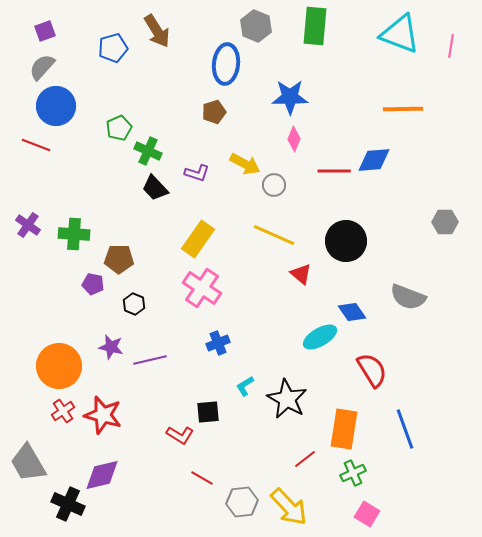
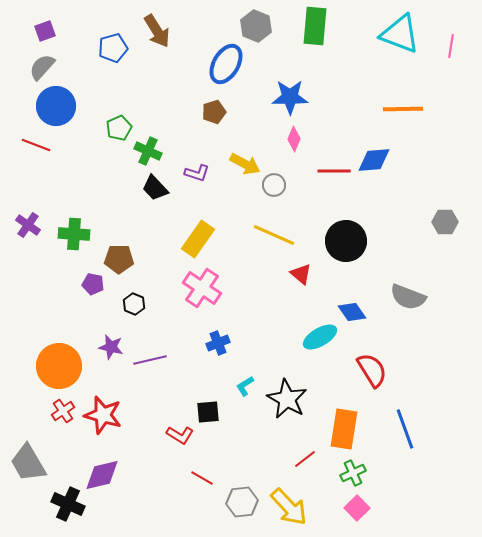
blue ellipse at (226, 64): rotated 24 degrees clockwise
pink square at (367, 514): moved 10 px left, 6 px up; rotated 15 degrees clockwise
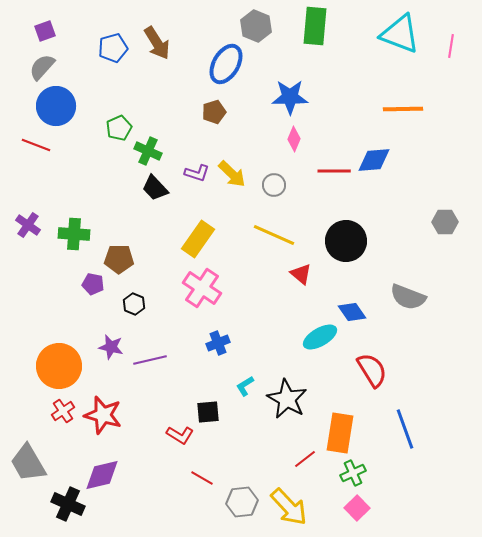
brown arrow at (157, 31): moved 12 px down
yellow arrow at (245, 164): moved 13 px left, 10 px down; rotated 16 degrees clockwise
orange rectangle at (344, 429): moved 4 px left, 4 px down
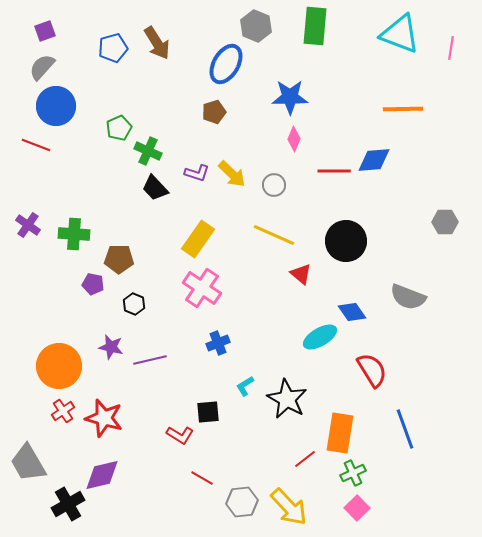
pink line at (451, 46): moved 2 px down
red star at (103, 415): moved 1 px right, 3 px down
black cross at (68, 504): rotated 36 degrees clockwise
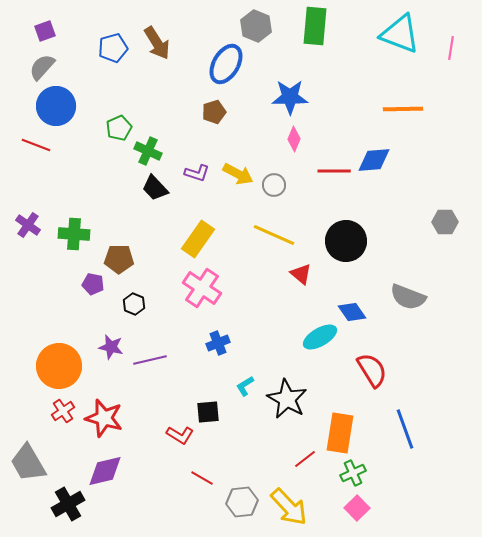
yellow arrow at (232, 174): moved 6 px right; rotated 16 degrees counterclockwise
purple diamond at (102, 475): moved 3 px right, 4 px up
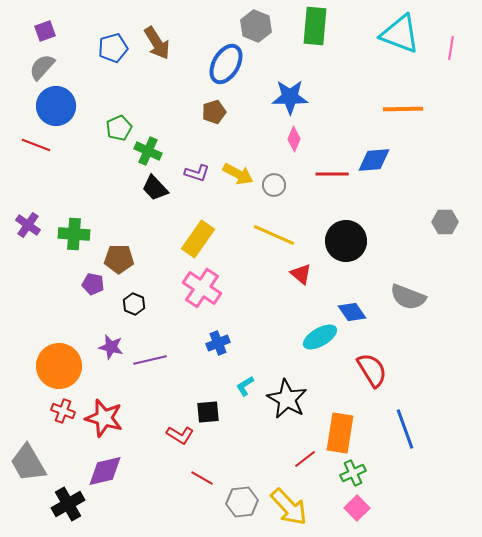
red line at (334, 171): moved 2 px left, 3 px down
red cross at (63, 411): rotated 35 degrees counterclockwise
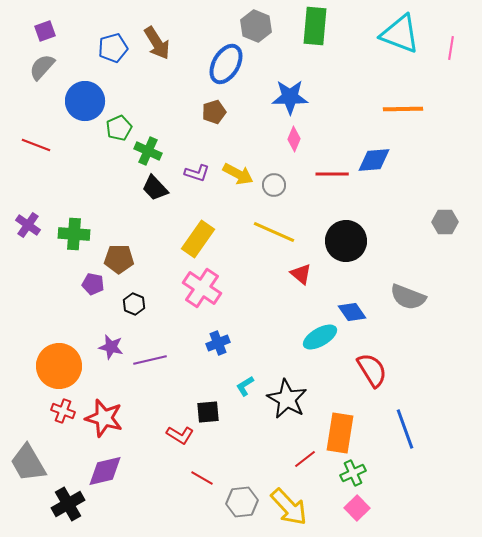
blue circle at (56, 106): moved 29 px right, 5 px up
yellow line at (274, 235): moved 3 px up
